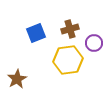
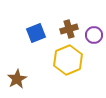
brown cross: moved 1 px left
purple circle: moved 8 px up
yellow hexagon: rotated 16 degrees counterclockwise
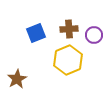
brown cross: rotated 12 degrees clockwise
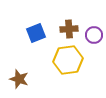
yellow hexagon: rotated 16 degrees clockwise
brown star: moved 2 px right; rotated 24 degrees counterclockwise
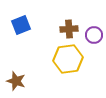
blue square: moved 15 px left, 8 px up
yellow hexagon: moved 1 px up
brown star: moved 3 px left, 2 px down
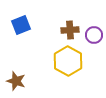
brown cross: moved 1 px right, 1 px down
yellow hexagon: moved 2 px down; rotated 24 degrees counterclockwise
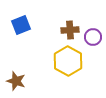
purple circle: moved 1 px left, 2 px down
